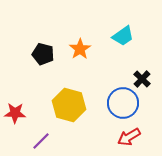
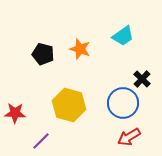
orange star: rotated 20 degrees counterclockwise
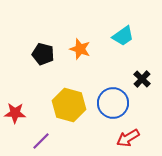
blue circle: moved 10 px left
red arrow: moved 1 px left, 1 px down
